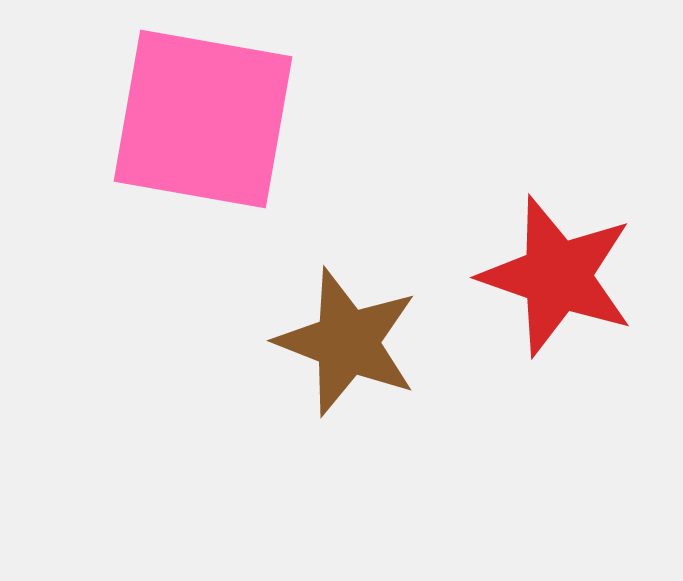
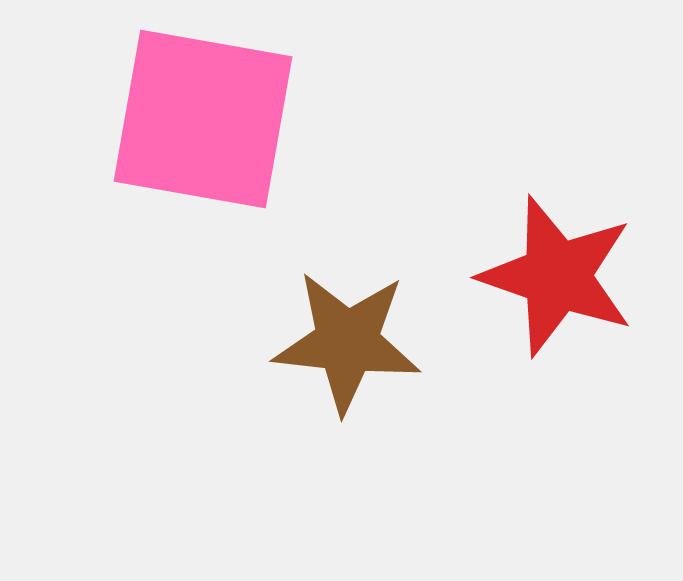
brown star: rotated 15 degrees counterclockwise
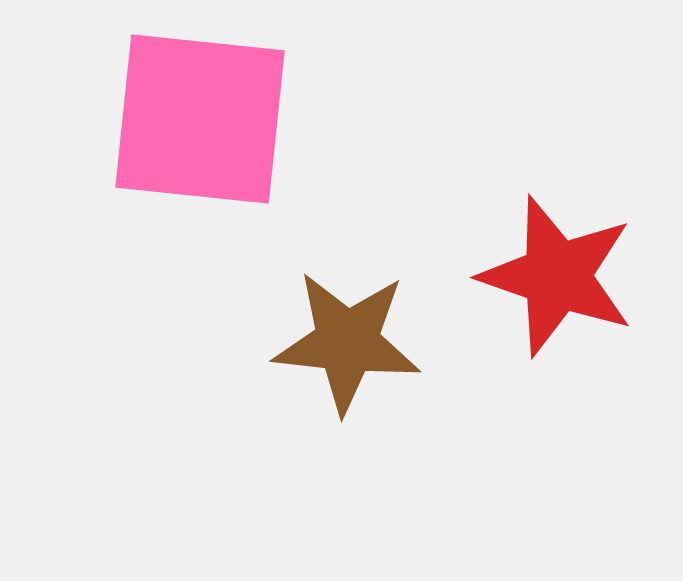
pink square: moved 3 px left; rotated 4 degrees counterclockwise
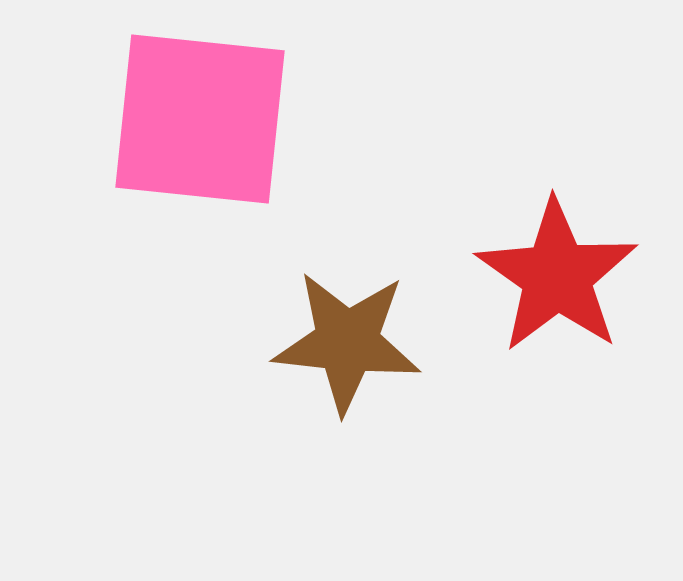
red star: rotated 16 degrees clockwise
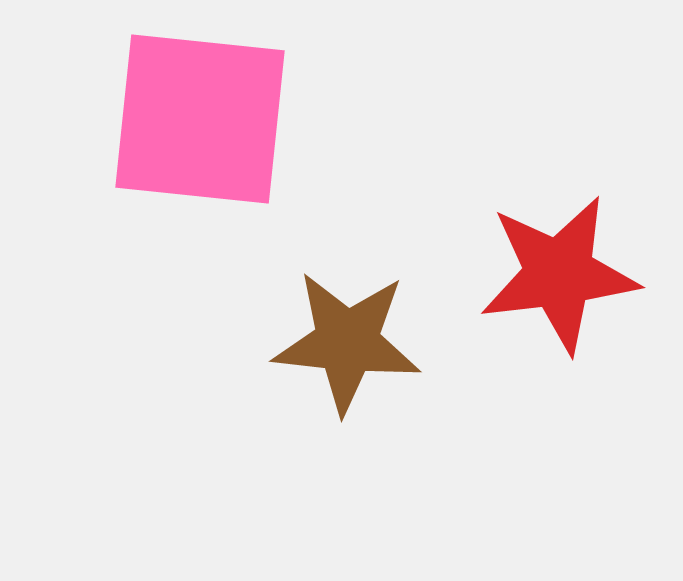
red star: moved 2 px right, 2 px up; rotated 30 degrees clockwise
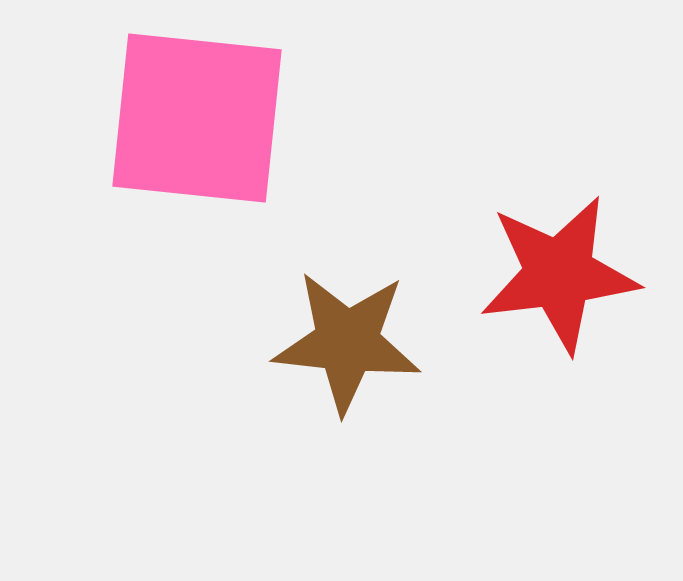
pink square: moved 3 px left, 1 px up
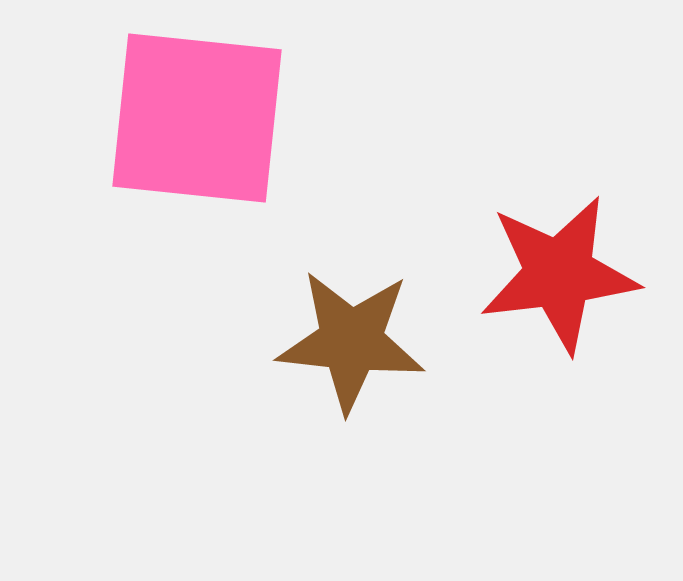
brown star: moved 4 px right, 1 px up
